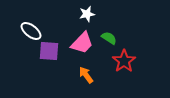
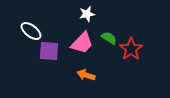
red star: moved 7 px right, 12 px up
orange arrow: rotated 36 degrees counterclockwise
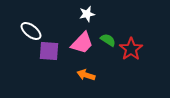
green semicircle: moved 1 px left, 2 px down
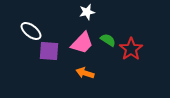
white star: moved 2 px up
orange arrow: moved 1 px left, 2 px up
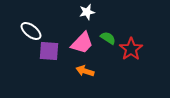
green semicircle: moved 2 px up
orange arrow: moved 2 px up
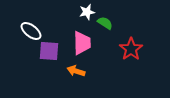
green semicircle: moved 3 px left, 15 px up
pink trapezoid: rotated 45 degrees counterclockwise
orange arrow: moved 9 px left
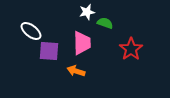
green semicircle: rotated 14 degrees counterclockwise
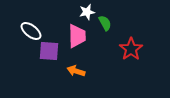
green semicircle: rotated 42 degrees clockwise
pink trapezoid: moved 5 px left, 7 px up
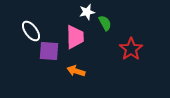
white ellipse: rotated 15 degrees clockwise
pink trapezoid: moved 2 px left, 1 px down
